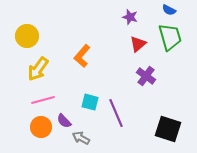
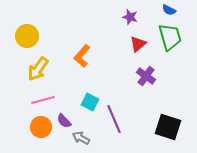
cyan square: rotated 12 degrees clockwise
purple line: moved 2 px left, 6 px down
black square: moved 2 px up
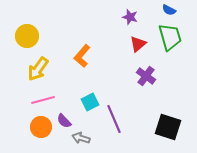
cyan square: rotated 36 degrees clockwise
gray arrow: rotated 12 degrees counterclockwise
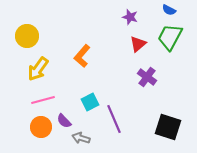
green trapezoid: rotated 136 degrees counterclockwise
purple cross: moved 1 px right, 1 px down
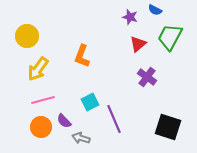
blue semicircle: moved 14 px left
orange L-shape: rotated 20 degrees counterclockwise
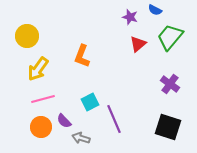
green trapezoid: rotated 12 degrees clockwise
purple cross: moved 23 px right, 7 px down
pink line: moved 1 px up
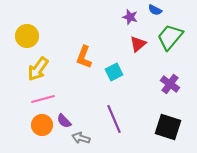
orange L-shape: moved 2 px right, 1 px down
cyan square: moved 24 px right, 30 px up
orange circle: moved 1 px right, 2 px up
